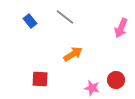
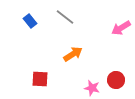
pink arrow: rotated 36 degrees clockwise
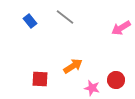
orange arrow: moved 12 px down
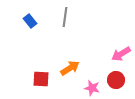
gray line: rotated 60 degrees clockwise
pink arrow: moved 26 px down
orange arrow: moved 3 px left, 2 px down
red square: moved 1 px right
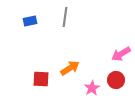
blue rectangle: rotated 64 degrees counterclockwise
pink star: rotated 28 degrees clockwise
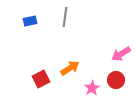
red square: rotated 30 degrees counterclockwise
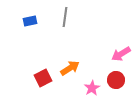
red square: moved 2 px right, 1 px up
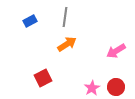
blue rectangle: rotated 16 degrees counterclockwise
pink arrow: moved 5 px left, 3 px up
orange arrow: moved 3 px left, 24 px up
red circle: moved 7 px down
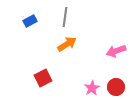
pink arrow: rotated 12 degrees clockwise
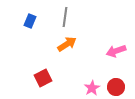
blue rectangle: rotated 40 degrees counterclockwise
